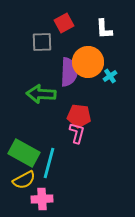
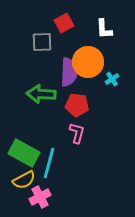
cyan cross: moved 2 px right, 3 px down
red pentagon: moved 2 px left, 11 px up
pink cross: moved 2 px left, 2 px up; rotated 25 degrees counterclockwise
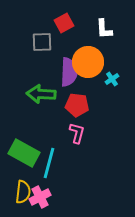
yellow semicircle: moved 1 px left, 12 px down; rotated 55 degrees counterclockwise
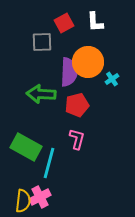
white L-shape: moved 9 px left, 7 px up
red pentagon: rotated 20 degrees counterclockwise
pink L-shape: moved 6 px down
green rectangle: moved 2 px right, 6 px up
yellow semicircle: moved 9 px down
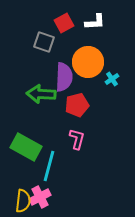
white L-shape: rotated 90 degrees counterclockwise
gray square: moved 2 px right; rotated 20 degrees clockwise
purple semicircle: moved 5 px left, 5 px down
cyan line: moved 3 px down
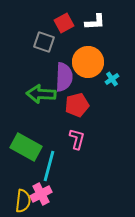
pink cross: moved 1 px right, 3 px up
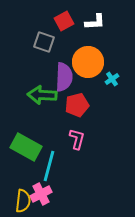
red square: moved 2 px up
green arrow: moved 1 px right, 1 px down
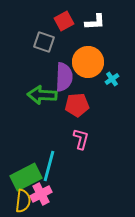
red pentagon: rotated 10 degrees clockwise
pink L-shape: moved 4 px right
green rectangle: moved 30 px down; rotated 56 degrees counterclockwise
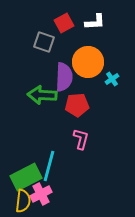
red square: moved 2 px down
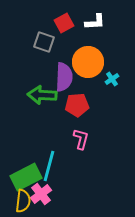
pink cross: rotated 10 degrees counterclockwise
